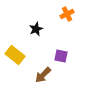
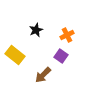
orange cross: moved 21 px down
black star: moved 1 px down
purple square: rotated 24 degrees clockwise
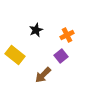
purple square: rotated 16 degrees clockwise
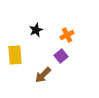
yellow rectangle: rotated 48 degrees clockwise
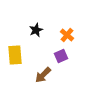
orange cross: rotated 24 degrees counterclockwise
purple square: rotated 16 degrees clockwise
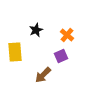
yellow rectangle: moved 3 px up
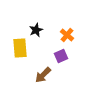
yellow rectangle: moved 5 px right, 4 px up
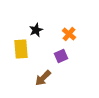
orange cross: moved 2 px right, 1 px up
yellow rectangle: moved 1 px right, 1 px down
brown arrow: moved 3 px down
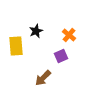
black star: moved 1 px down
orange cross: moved 1 px down
yellow rectangle: moved 5 px left, 3 px up
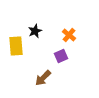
black star: moved 1 px left
